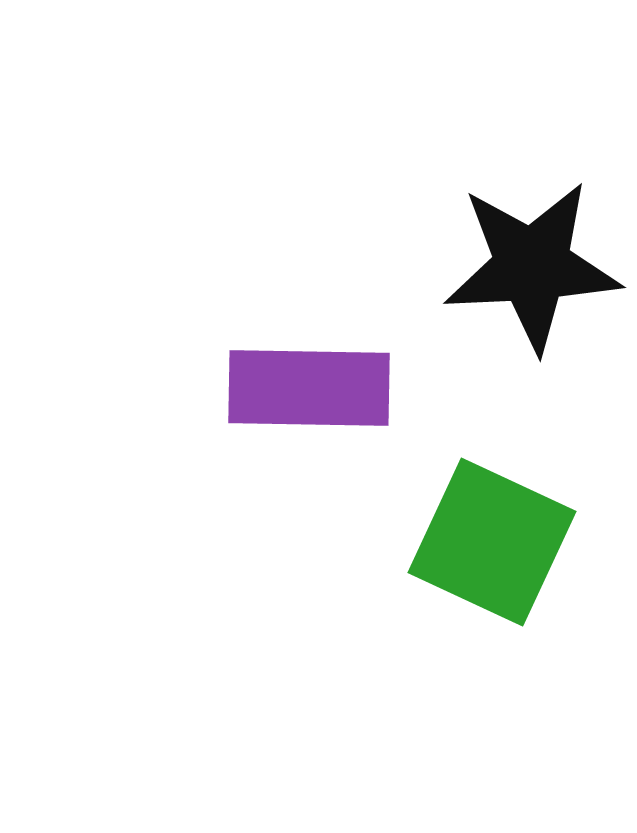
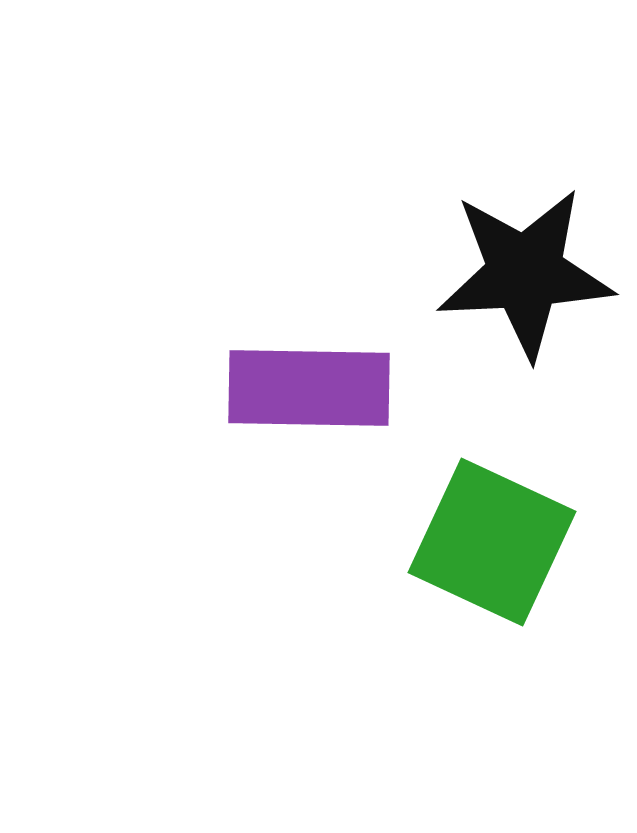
black star: moved 7 px left, 7 px down
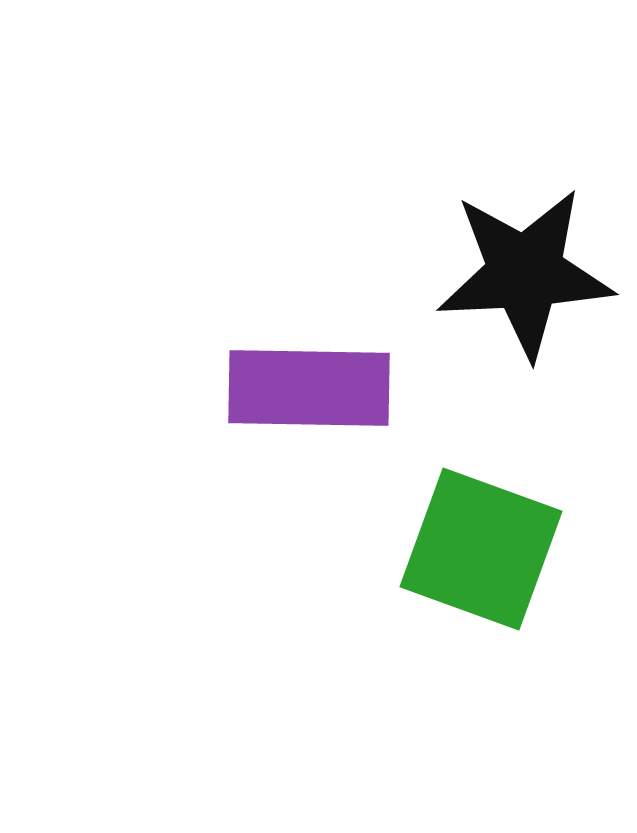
green square: moved 11 px left, 7 px down; rotated 5 degrees counterclockwise
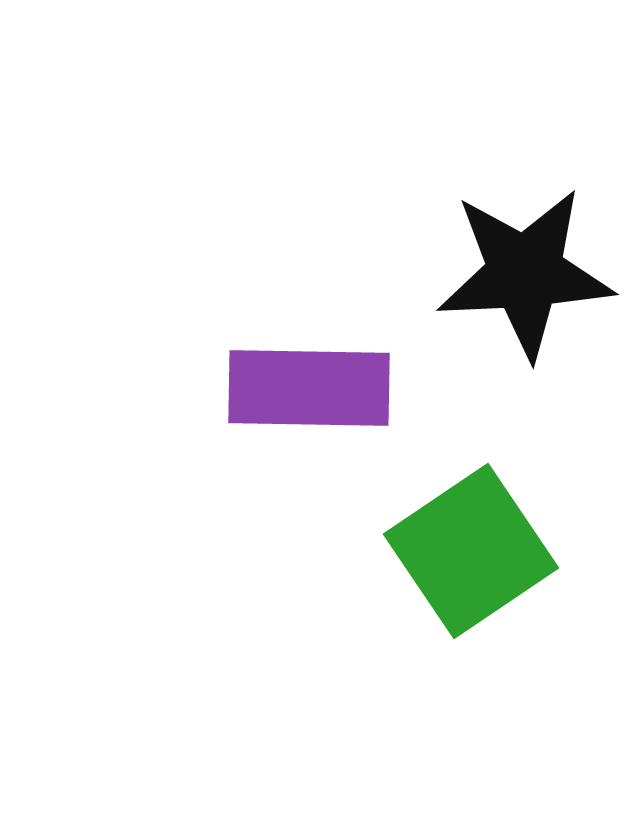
green square: moved 10 px left, 2 px down; rotated 36 degrees clockwise
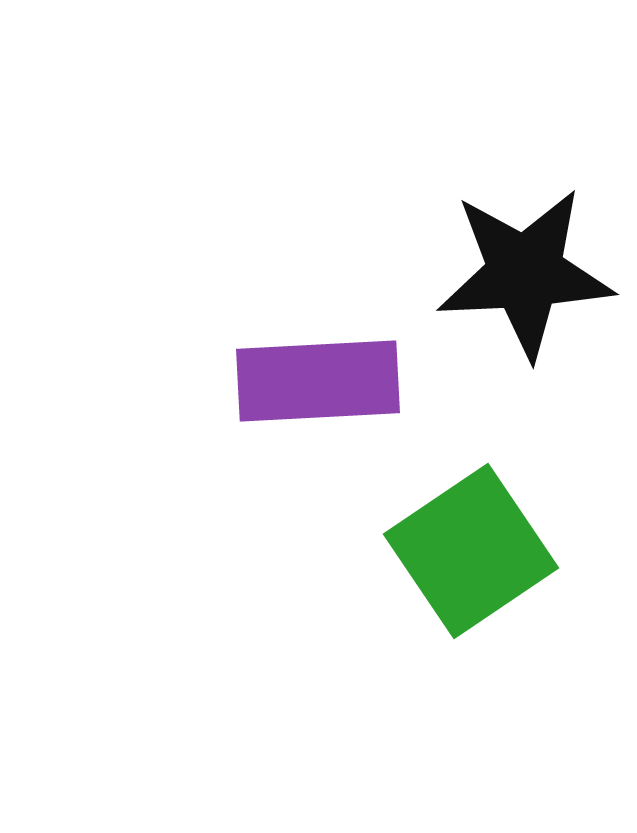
purple rectangle: moved 9 px right, 7 px up; rotated 4 degrees counterclockwise
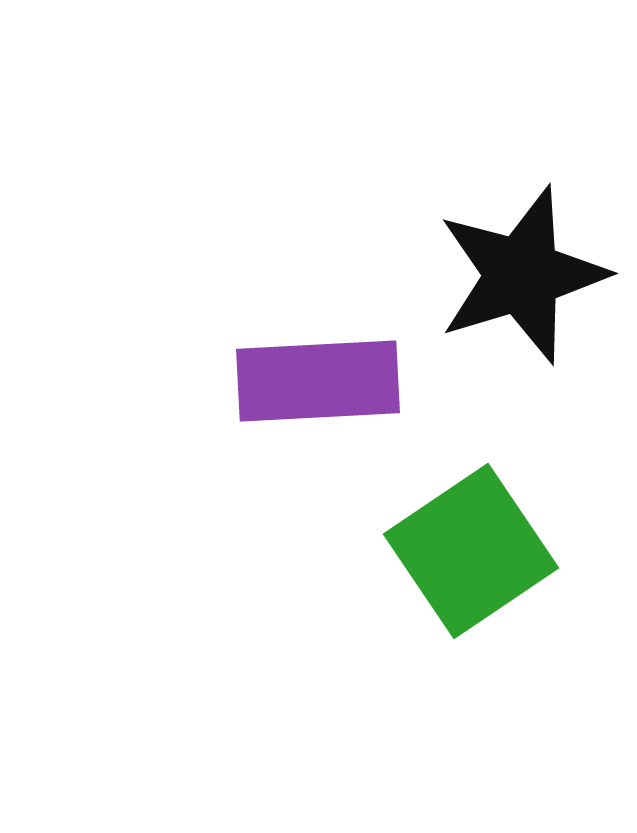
black star: moved 3 px left, 2 px down; rotated 14 degrees counterclockwise
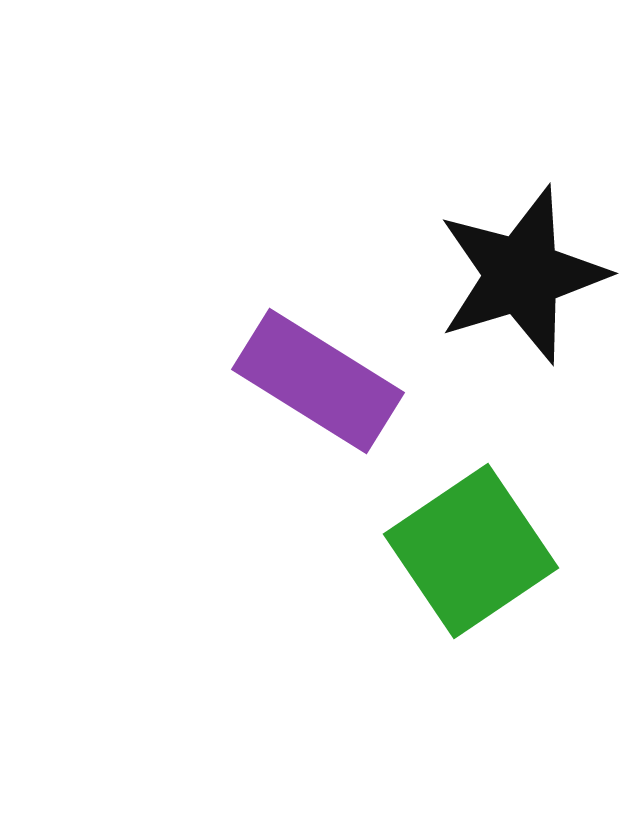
purple rectangle: rotated 35 degrees clockwise
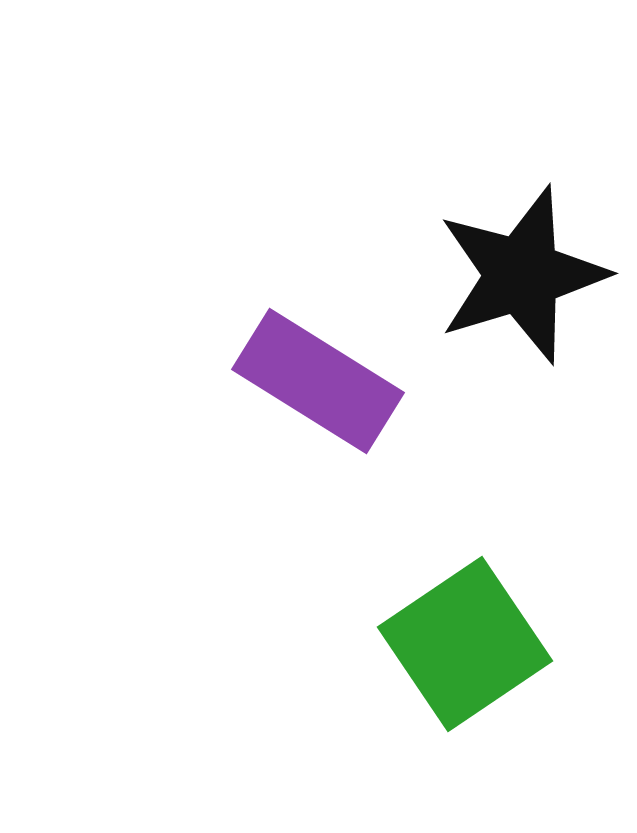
green square: moved 6 px left, 93 px down
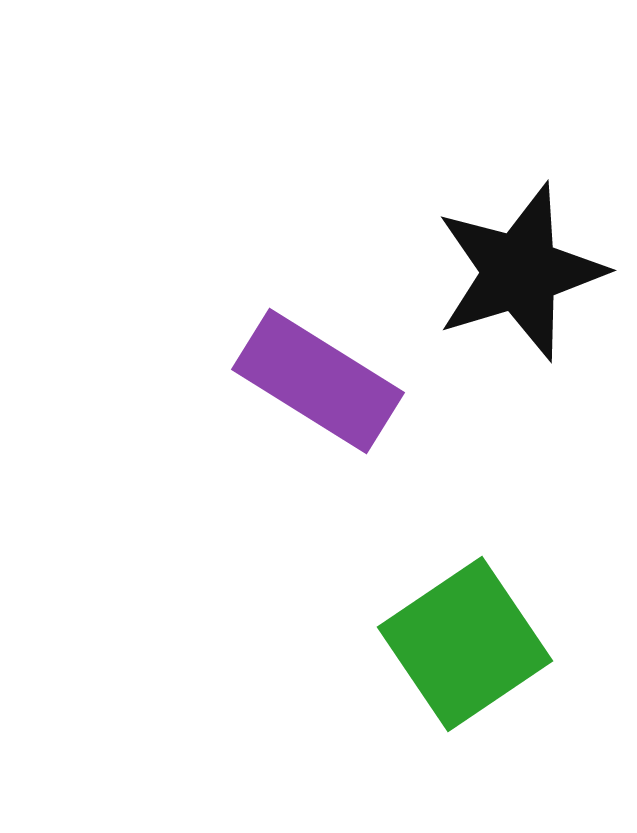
black star: moved 2 px left, 3 px up
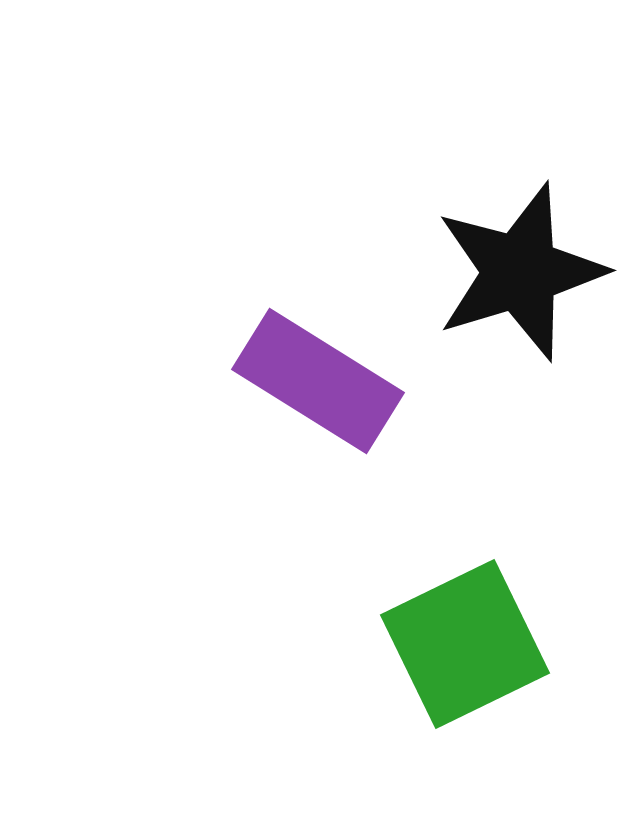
green square: rotated 8 degrees clockwise
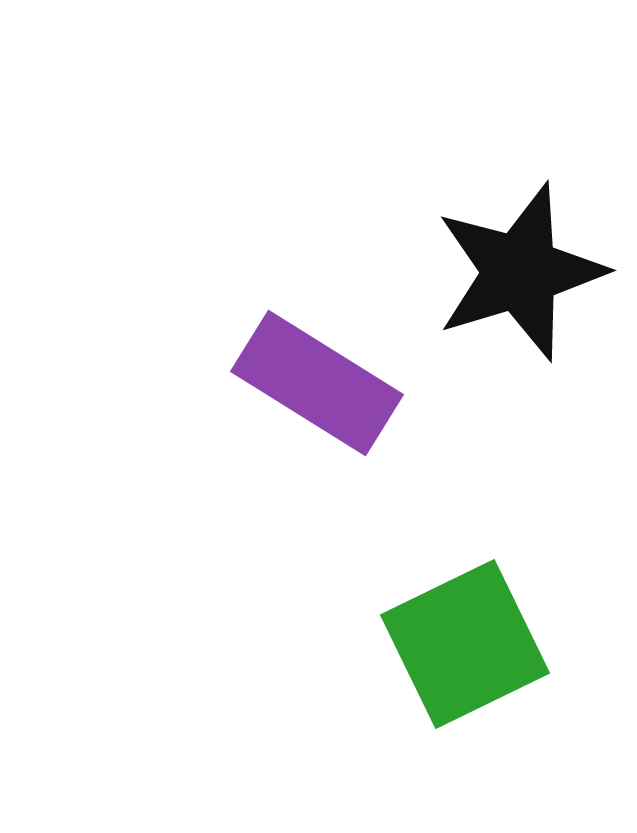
purple rectangle: moved 1 px left, 2 px down
